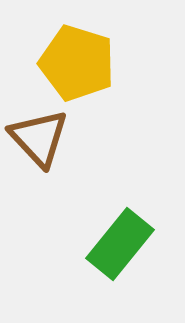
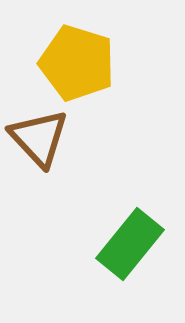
green rectangle: moved 10 px right
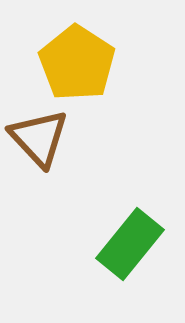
yellow pentagon: rotated 16 degrees clockwise
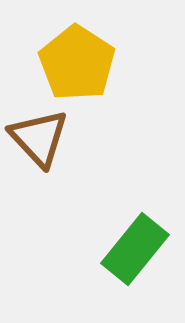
green rectangle: moved 5 px right, 5 px down
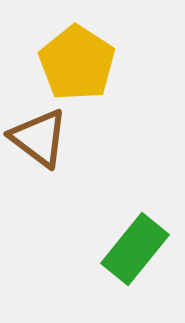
brown triangle: rotated 10 degrees counterclockwise
